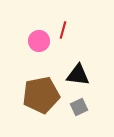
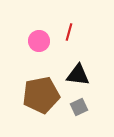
red line: moved 6 px right, 2 px down
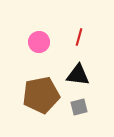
red line: moved 10 px right, 5 px down
pink circle: moved 1 px down
gray square: rotated 12 degrees clockwise
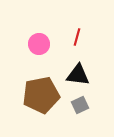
red line: moved 2 px left
pink circle: moved 2 px down
gray square: moved 1 px right, 2 px up; rotated 12 degrees counterclockwise
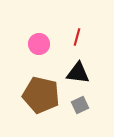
black triangle: moved 2 px up
brown pentagon: rotated 24 degrees clockwise
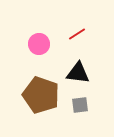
red line: moved 3 px up; rotated 42 degrees clockwise
brown pentagon: rotated 6 degrees clockwise
gray square: rotated 18 degrees clockwise
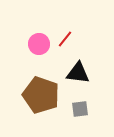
red line: moved 12 px left, 5 px down; rotated 18 degrees counterclockwise
gray square: moved 4 px down
